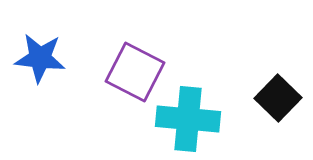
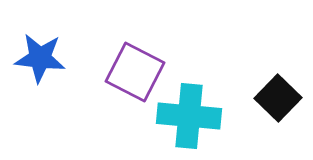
cyan cross: moved 1 px right, 3 px up
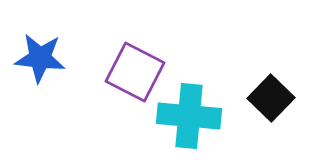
black square: moved 7 px left
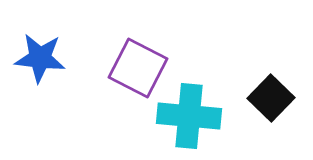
purple square: moved 3 px right, 4 px up
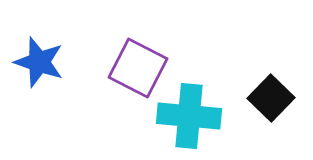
blue star: moved 1 px left, 4 px down; rotated 12 degrees clockwise
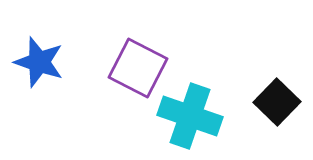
black square: moved 6 px right, 4 px down
cyan cross: moved 1 px right; rotated 14 degrees clockwise
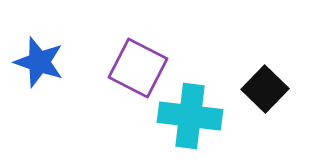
black square: moved 12 px left, 13 px up
cyan cross: rotated 12 degrees counterclockwise
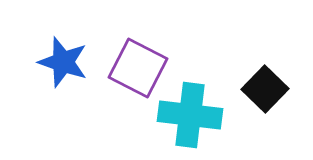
blue star: moved 24 px right
cyan cross: moved 1 px up
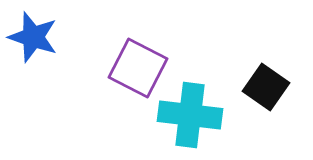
blue star: moved 30 px left, 25 px up
black square: moved 1 px right, 2 px up; rotated 9 degrees counterclockwise
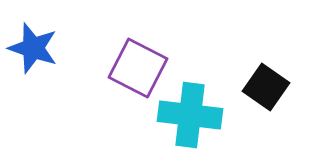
blue star: moved 11 px down
